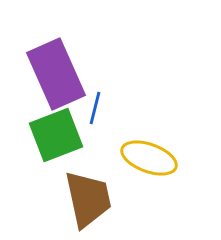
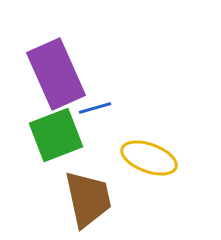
blue line: rotated 60 degrees clockwise
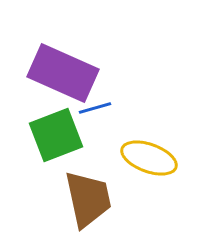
purple rectangle: moved 7 px right, 1 px up; rotated 42 degrees counterclockwise
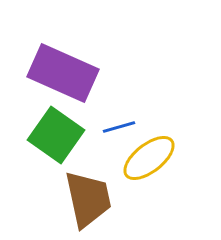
blue line: moved 24 px right, 19 px down
green square: rotated 34 degrees counterclockwise
yellow ellipse: rotated 58 degrees counterclockwise
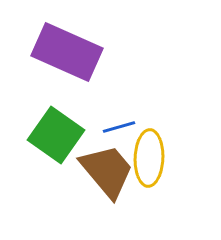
purple rectangle: moved 4 px right, 21 px up
yellow ellipse: rotated 50 degrees counterclockwise
brown trapezoid: moved 19 px right, 28 px up; rotated 28 degrees counterclockwise
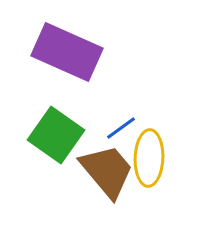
blue line: moved 2 px right, 1 px down; rotated 20 degrees counterclockwise
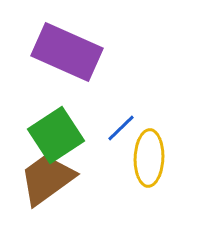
blue line: rotated 8 degrees counterclockwise
green square: rotated 22 degrees clockwise
brown trapezoid: moved 60 px left, 8 px down; rotated 86 degrees counterclockwise
